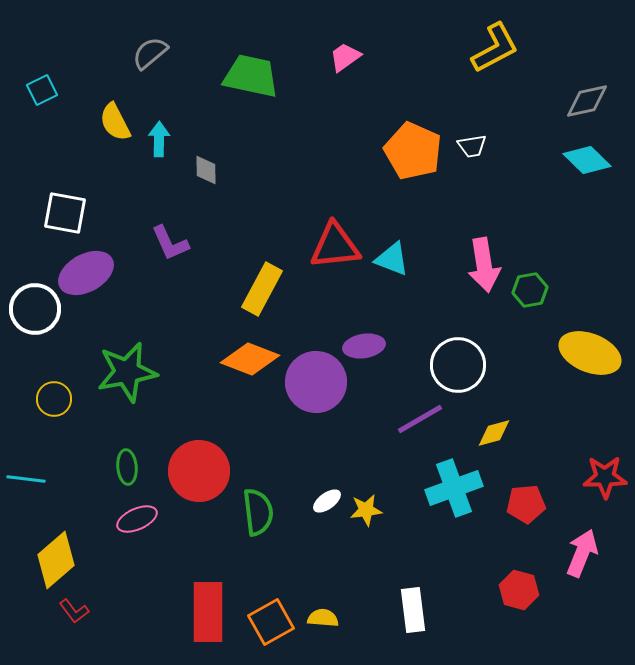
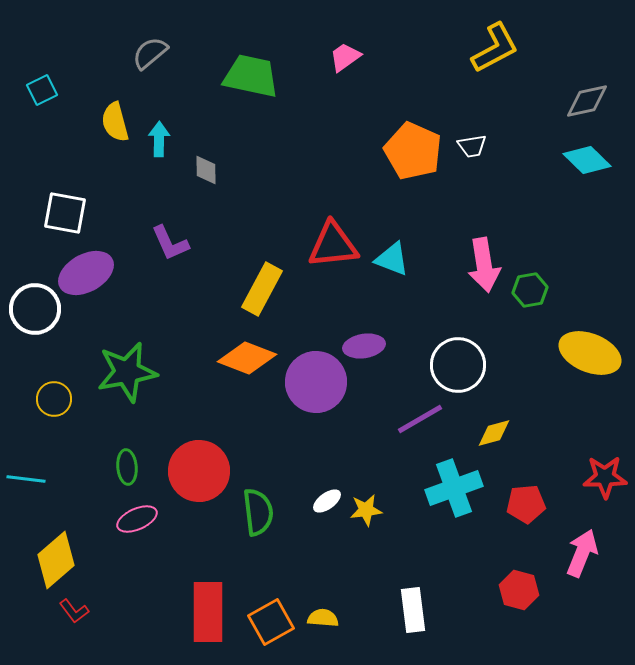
yellow semicircle at (115, 122): rotated 12 degrees clockwise
red triangle at (335, 246): moved 2 px left, 1 px up
orange diamond at (250, 359): moved 3 px left, 1 px up
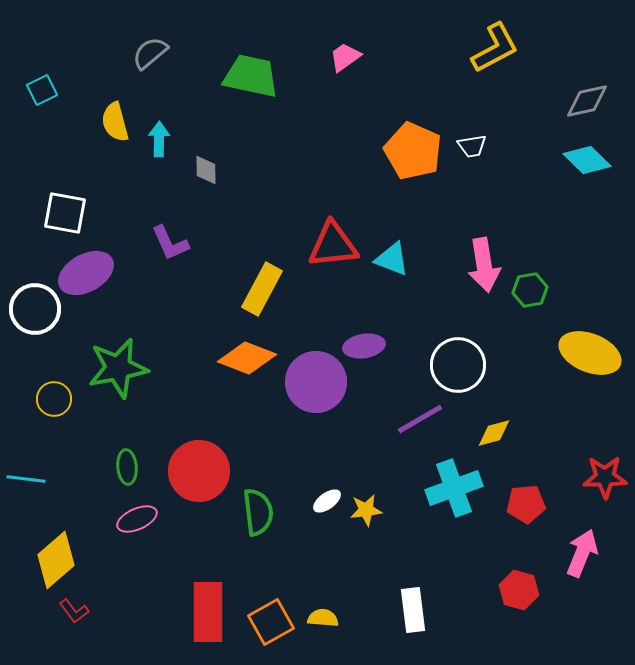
green star at (127, 372): moved 9 px left, 4 px up
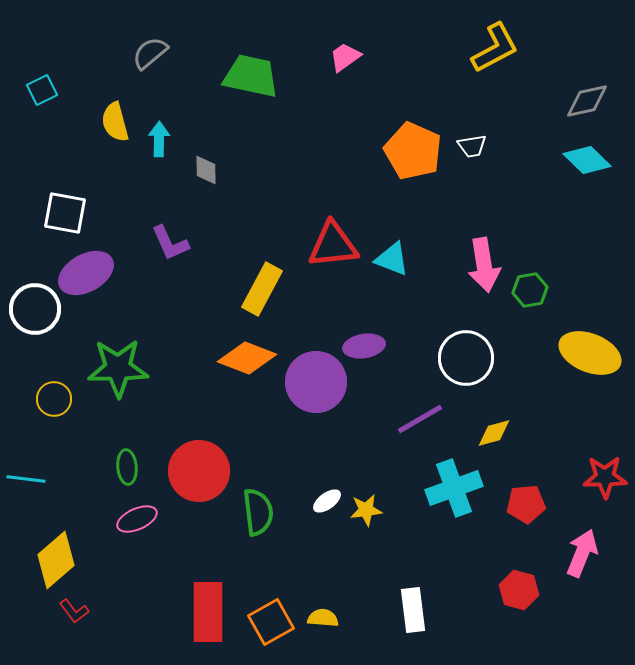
white circle at (458, 365): moved 8 px right, 7 px up
green star at (118, 368): rotated 10 degrees clockwise
